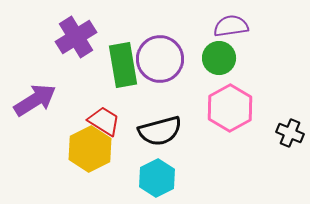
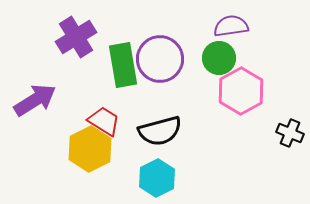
pink hexagon: moved 11 px right, 17 px up
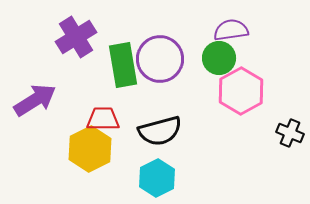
purple semicircle: moved 4 px down
red trapezoid: moved 1 px left, 2 px up; rotated 32 degrees counterclockwise
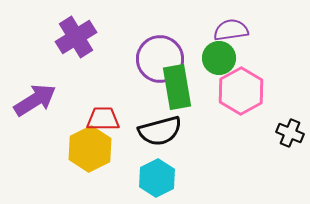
green rectangle: moved 54 px right, 22 px down
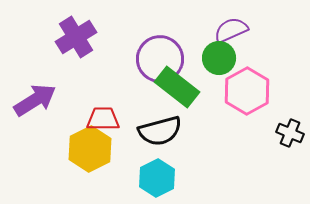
purple semicircle: rotated 16 degrees counterclockwise
green rectangle: rotated 42 degrees counterclockwise
pink hexagon: moved 6 px right
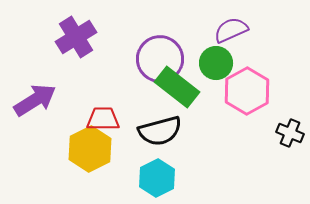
green circle: moved 3 px left, 5 px down
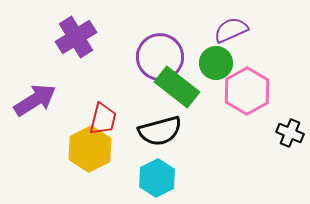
purple circle: moved 2 px up
red trapezoid: rotated 104 degrees clockwise
